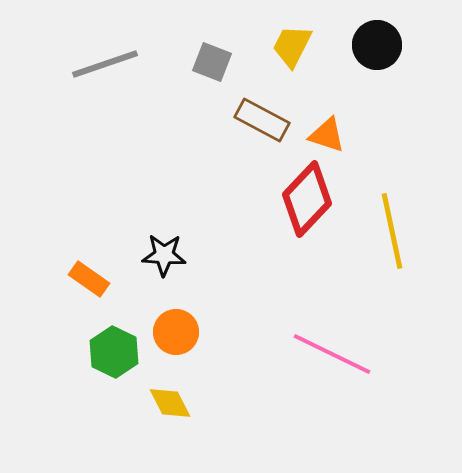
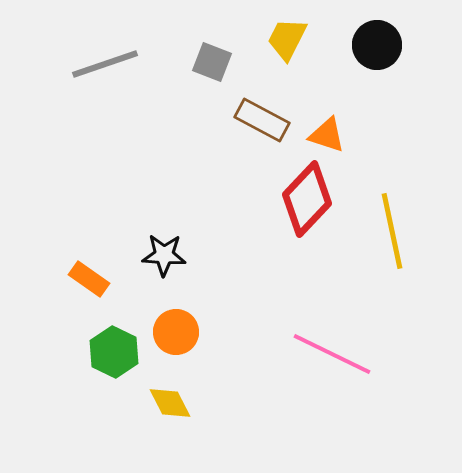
yellow trapezoid: moved 5 px left, 7 px up
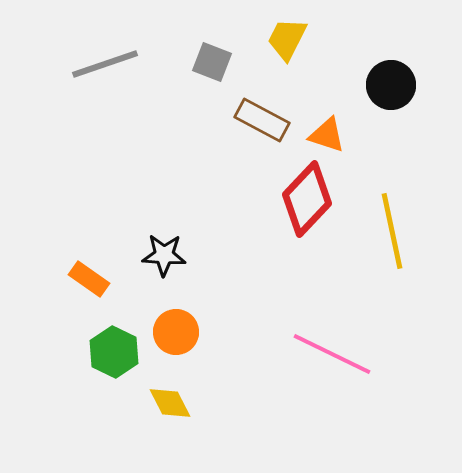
black circle: moved 14 px right, 40 px down
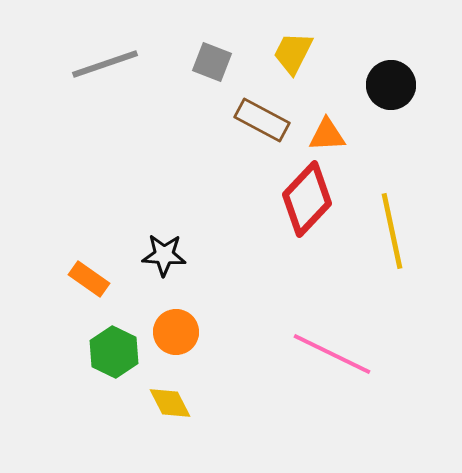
yellow trapezoid: moved 6 px right, 14 px down
orange triangle: rotated 21 degrees counterclockwise
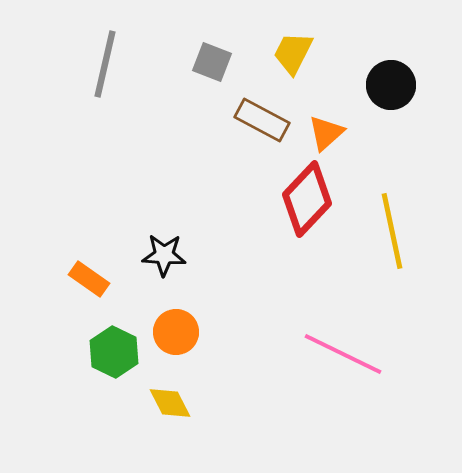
gray line: rotated 58 degrees counterclockwise
orange triangle: moved 1 px left, 2 px up; rotated 39 degrees counterclockwise
pink line: moved 11 px right
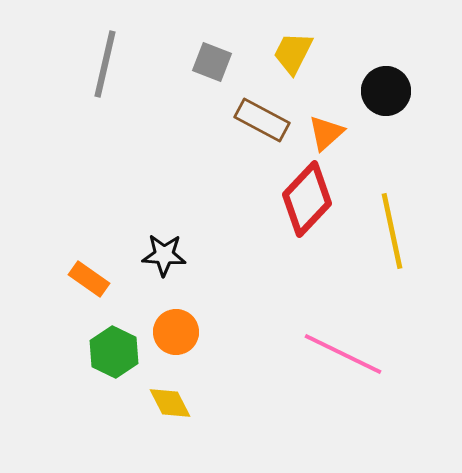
black circle: moved 5 px left, 6 px down
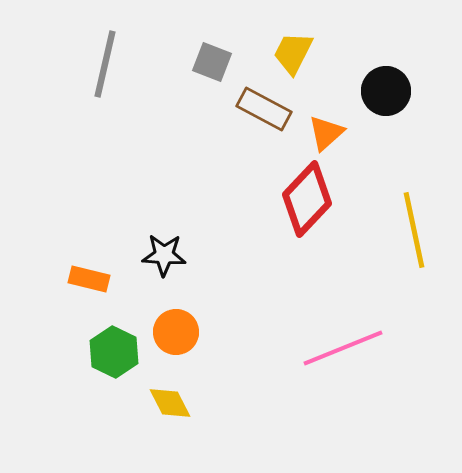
brown rectangle: moved 2 px right, 11 px up
yellow line: moved 22 px right, 1 px up
orange rectangle: rotated 21 degrees counterclockwise
pink line: moved 6 px up; rotated 48 degrees counterclockwise
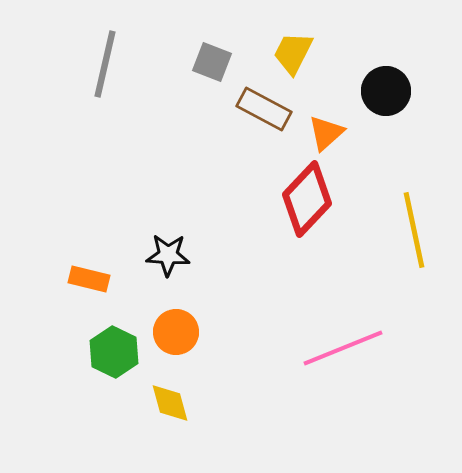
black star: moved 4 px right
yellow diamond: rotated 12 degrees clockwise
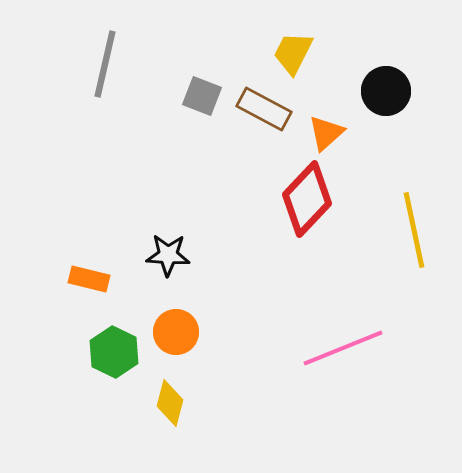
gray square: moved 10 px left, 34 px down
yellow diamond: rotated 30 degrees clockwise
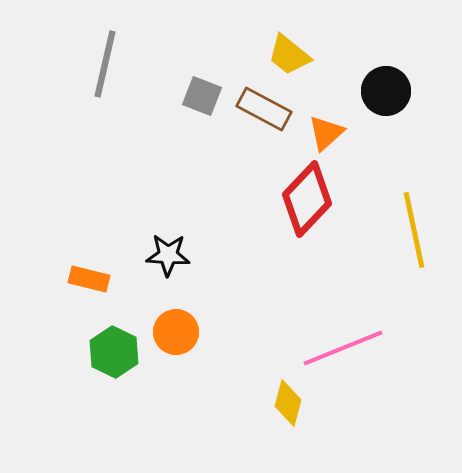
yellow trapezoid: moved 4 px left, 2 px down; rotated 78 degrees counterclockwise
yellow diamond: moved 118 px right
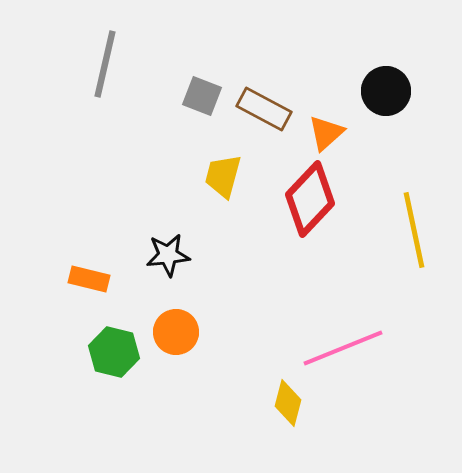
yellow trapezoid: moved 66 px left, 121 px down; rotated 66 degrees clockwise
red diamond: moved 3 px right
black star: rotated 9 degrees counterclockwise
green hexagon: rotated 12 degrees counterclockwise
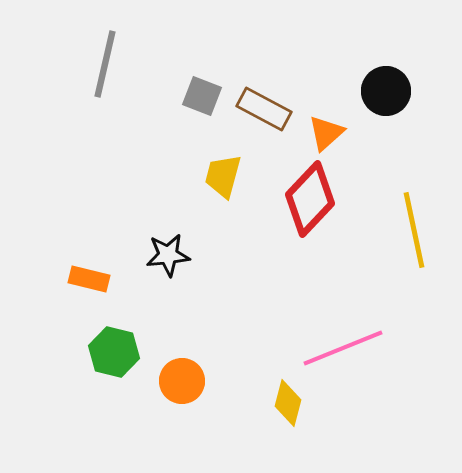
orange circle: moved 6 px right, 49 px down
